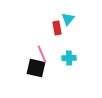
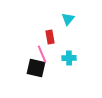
red rectangle: moved 7 px left, 9 px down
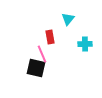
cyan cross: moved 16 px right, 14 px up
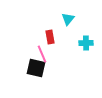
cyan cross: moved 1 px right, 1 px up
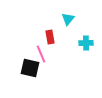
pink line: moved 1 px left
black square: moved 6 px left
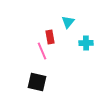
cyan triangle: moved 3 px down
pink line: moved 1 px right, 3 px up
black square: moved 7 px right, 14 px down
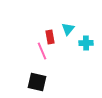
cyan triangle: moved 7 px down
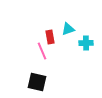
cyan triangle: rotated 32 degrees clockwise
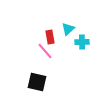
cyan triangle: rotated 24 degrees counterclockwise
cyan cross: moved 4 px left, 1 px up
pink line: moved 3 px right; rotated 18 degrees counterclockwise
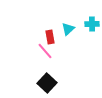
cyan cross: moved 10 px right, 18 px up
black square: moved 10 px right, 1 px down; rotated 30 degrees clockwise
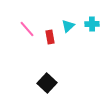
cyan triangle: moved 3 px up
pink line: moved 18 px left, 22 px up
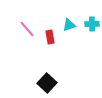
cyan triangle: moved 1 px right, 1 px up; rotated 24 degrees clockwise
